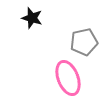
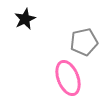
black star: moved 7 px left, 1 px down; rotated 30 degrees clockwise
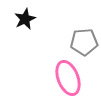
gray pentagon: rotated 8 degrees clockwise
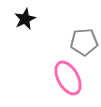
pink ellipse: rotated 8 degrees counterclockwise
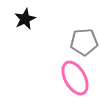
pink ellipse: moved 7 px right
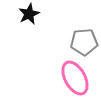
black star: moved 4 px right, 5 px up
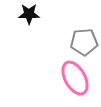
black star: rotated 25 degrees clockwise
